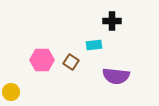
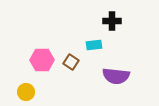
yellow circle: moved 15 px right
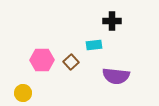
brown square: rotated 14 degrees clockwise
yellow circle: moved 3 px left, 1 px down
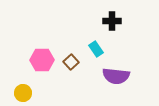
cyan rectangle: moved 2 px right, 4 px down; rotated 63 degrees clockwise
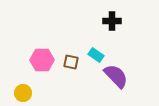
cyan rectangle: moved 6 px down; rotated 21 degrees counterclockwise
brown square: rotated 35 degrees counterclockwise
purple semicircle: rotated 140 degrees counterclockwise
